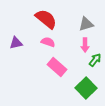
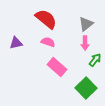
gray triangle: rotated 21 degrees counterclockwise
pink arrow: moved 2 px up
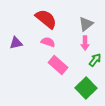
pink rectangle: moved 1 px right, 2 px up
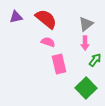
purple triangle: moved 26 px up
pink rectangle: moved 1 px right, 1 px up; rotated 36 degrees clockwise
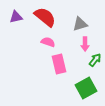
red semicircle: moved 1 px left, 2 px up
gray triangle: moved 6 px left; rotated 21 degrees clockwise
pink arrow: moved 1 px down
green square: rotated 15 degrees clockwise
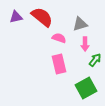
red semicircle: moved 3 px left
pink semicircle: moved 11 px right, 4 px up
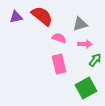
red semicircle: moved 1 px up
pink arrow: rotated 88 degrees counterclockwise
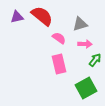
purple triangle: moved 1 px right
pink semicircle: rotated 16 degrees clockwise
